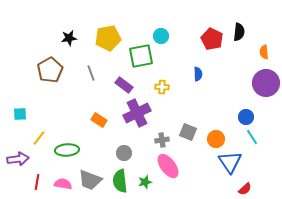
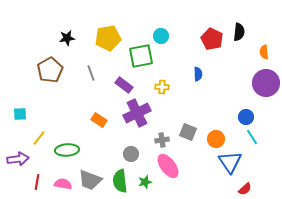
black star: moved 2 px left
gray circle: moved 7 px right, 1 px down
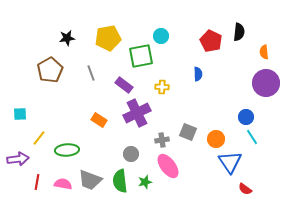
red pentagon: moved 1 px left, 2 px down
red semicircle: rotated 80 degrees clockwise
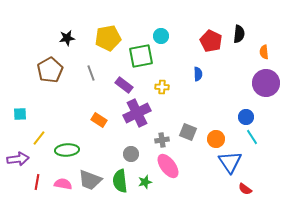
black semicircle: moved 2 px down
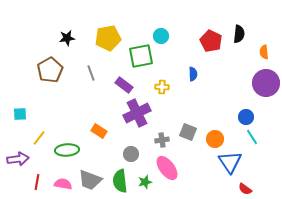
blue semicircle: moved 5 px left
orange rectangle: moved 11 px down
orange circle: moved 1 px left
pink ellipse: moved 1 px left, 2 px down
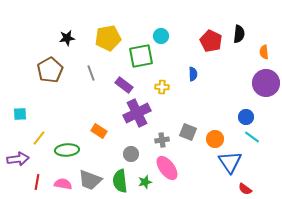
cyan line: rotated 21 degrees counterclockwise
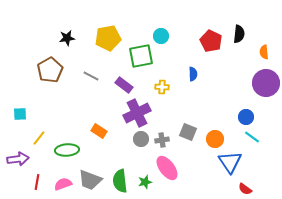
gray line: moved 3 px down; rotated 42 degrees counterclockwise
gray circle: moved 10 px right, 15 px up
pink semicircle: rotated 30 degrees counterclockwise
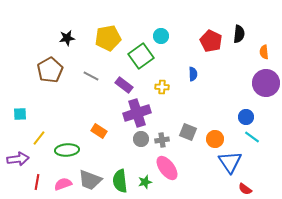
green square: rotated 25 degrees counterclockwise
purple cross: rotated 8 degrees clockwise
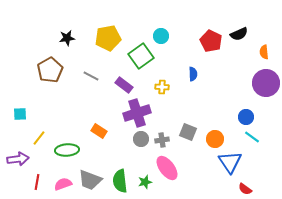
black semicircle: rotated 60 degrees clockwise
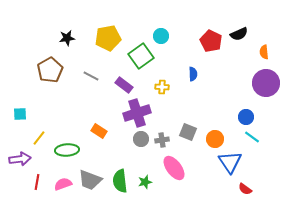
purple arrow: moved 2 px right
pink ellipse: moved 7 px right
